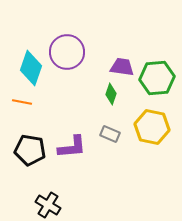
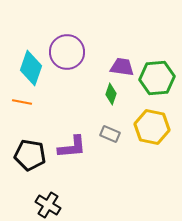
black pentagon: moved 5 px down
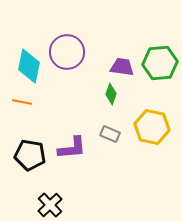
cyan diamond: moved 2 px left, 2 px up; rotated 8 degrees counterclockwise
green hexagon: moved 3 px right, 15 px up
purple L-shape: moved 1 px down
black cross: moved 2 px right; rotated 15 degrees clockwise
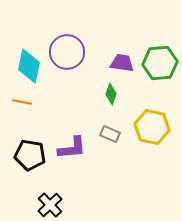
purple trapezoid: moved 4 px up
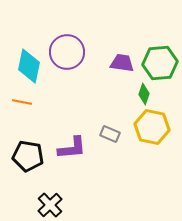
green diamond: moved 33 px right
black pentagon: moved 2 px left, 1 px down
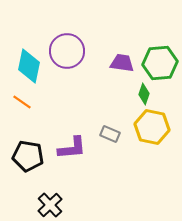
purple circle: moved 1 px up
orange line: rotated 24 degrees clockwise
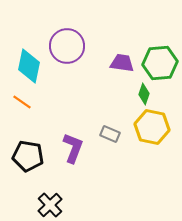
purple circle: moved 5 px up
purple L-shape: moved 1 px right; rotated 64 degrees counterclockwise
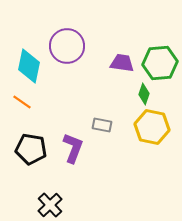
gray rectangle: moved 8 px left, 9 px up; rotated 12 degrees counterclockwise
black pentagon: moved 3 px right, 7 px up
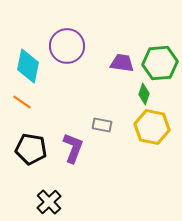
cyan diamond: moved 1 px left
black cross: moved 1 px left, 3 px up
